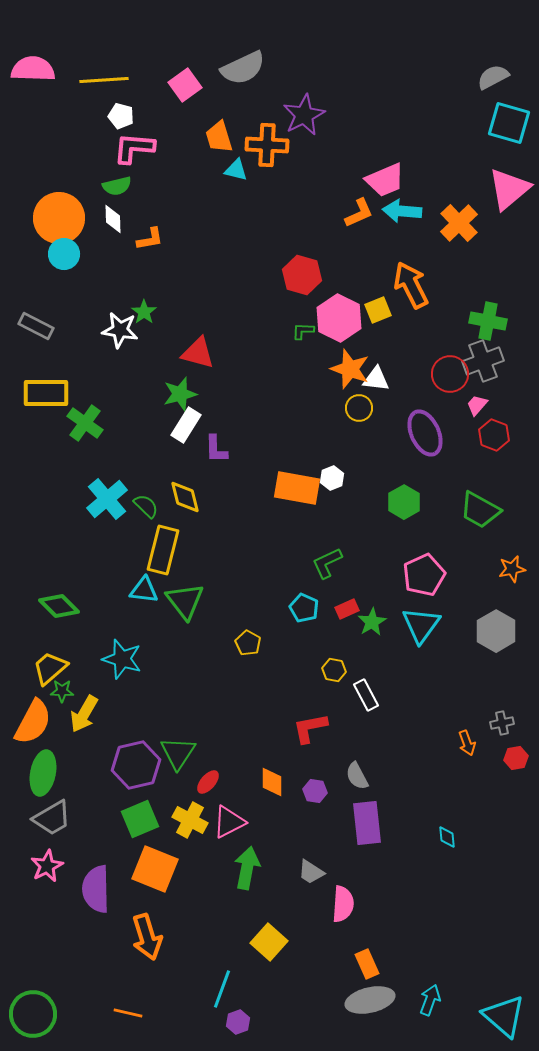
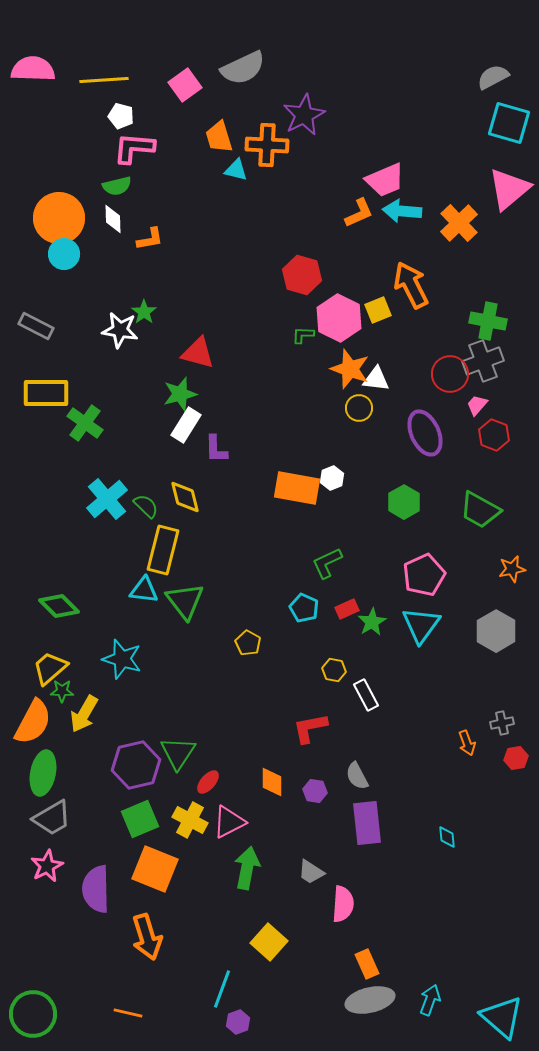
green L-shape at (303, 331): moved 4 px down
cyan triangle at (504, 1016): moved 2 px left, 1 px down
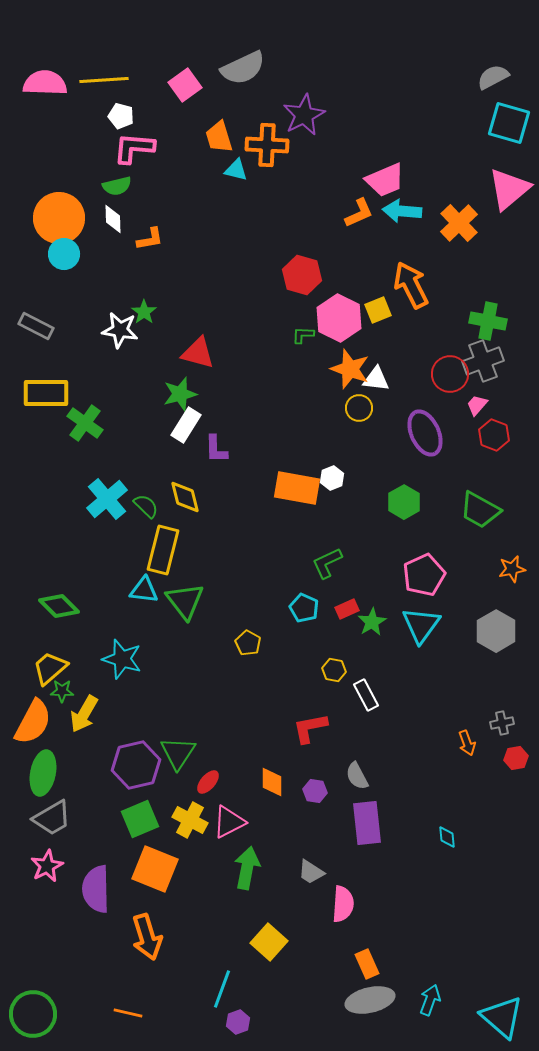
pink semicircle at (33, 69): moved 12 px right, 14 px down
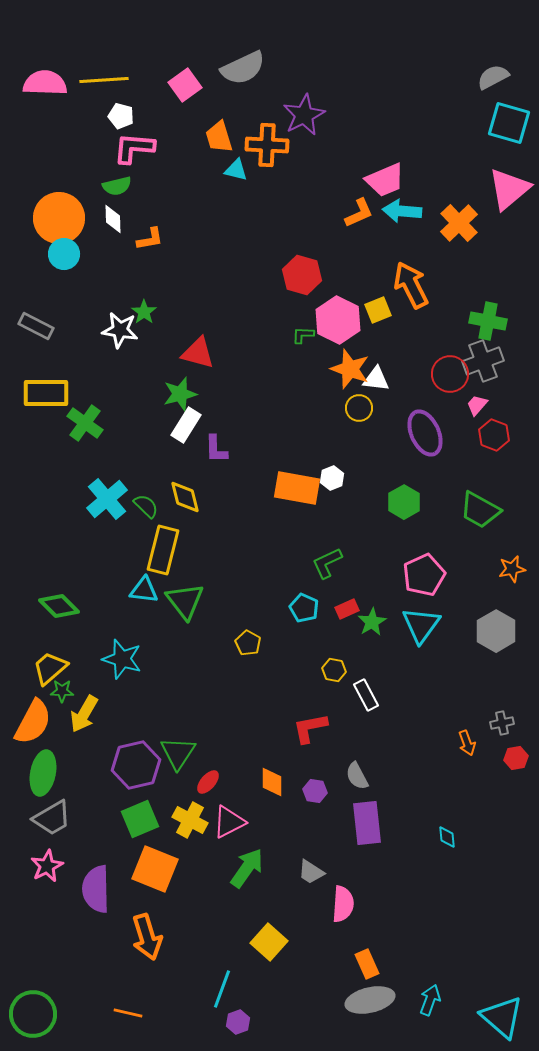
pink hexagon at (339, 318): moved 1 px left, 2 px down
green arrow at (247, 868): rotated 24 degrees clockwise
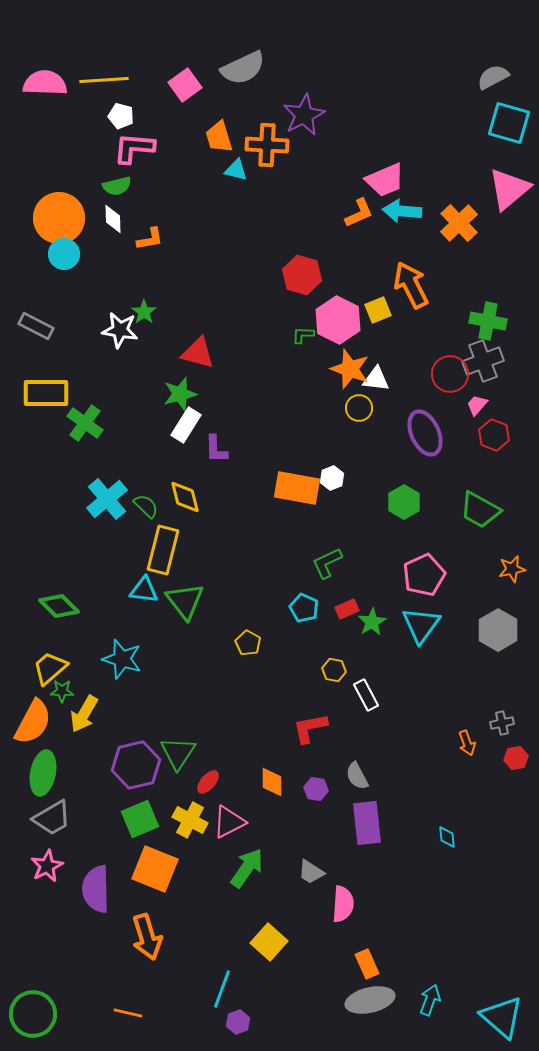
gray hexagon at (496, 631): moved 2 px right, 1 px up
purple hexagon at (315, 791): moved 1 px right, 2 px up
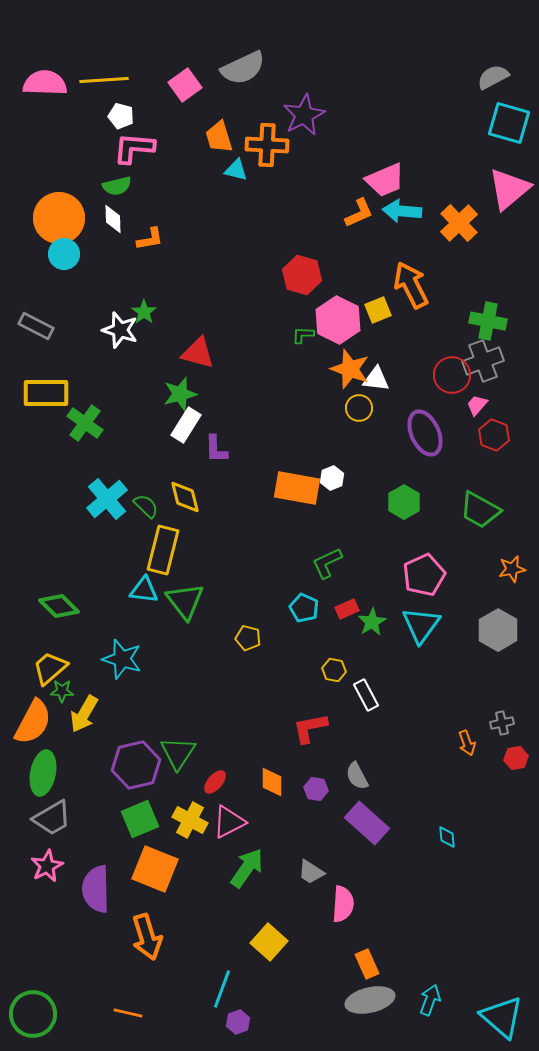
white star at (120, 330): rotated 9 degrees clockwise
red circle at (450, 374): moved 2 px right, 1 px down
yellow pentagon at (248, 643): moved 5 px up; rotated 15 degrees counterclockwise
red ellipse at (208, 782): moved 7 px right
purple rectangle at (367, 823): rotated 42 degrees counterclockwise
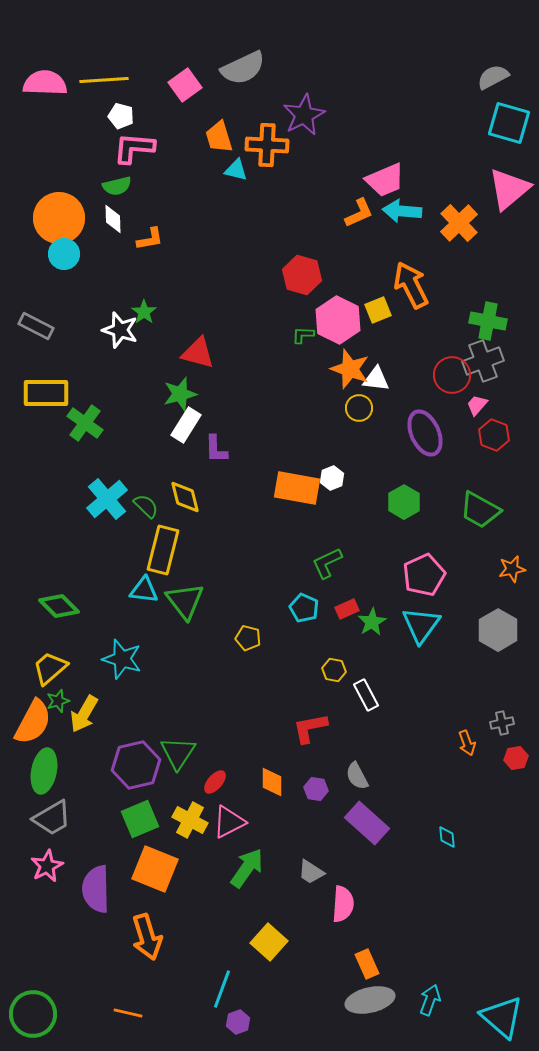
green star at (62, 691): moved 4 px left, 10 px down; rotated 20 degrees counterclockwise
green ellipse at (43, 773): moved 1 px right, 2 px up
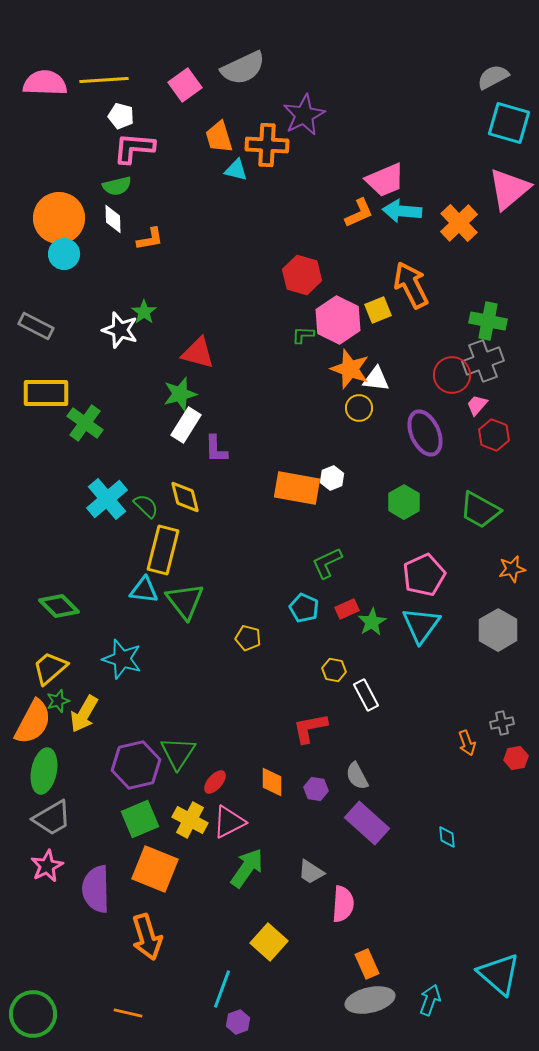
cyan triangle at (502, 1017): moved 3 px left, 43 px up
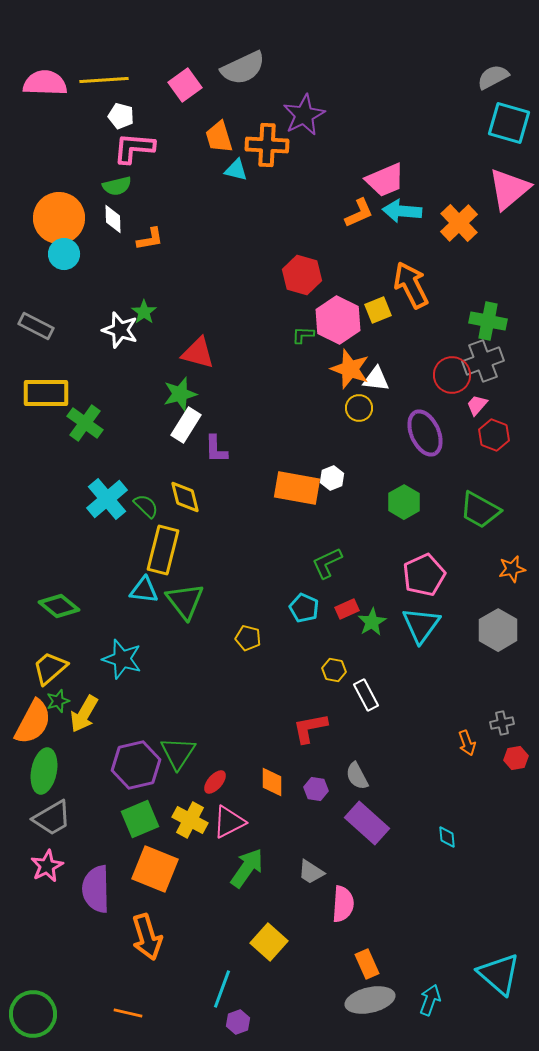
green diamond at (59, 606): rotated 6 degrees counterclockwise
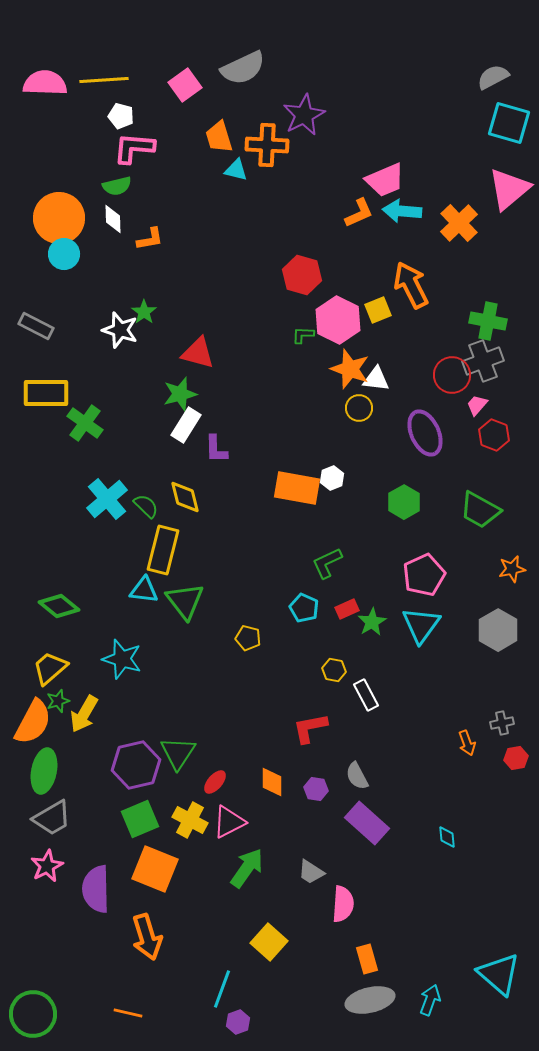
orange rectangle at (367, 964): moved 5 px up; rotated 8 degrees clockwise
